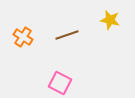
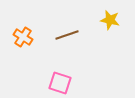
pink square: rotated 10 degrees counterclockwise
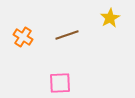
yellow star: moved 2 px up; rotated 30 degrees clockwise
pink square: rotated 20 degrees counterclockwise
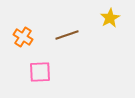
pink square: moved 20 px left, 11 px up
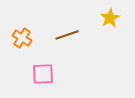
orange cross: moved 1 px left, 1 px down
pink square: moved 3 px right, 2 px down
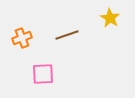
yellow star: rotated 12 degrees counterclockwise
orange cross: rotated 36 degrees clockwise
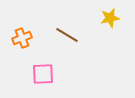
yellow star: rotated 30 degrees clockwise
brown line: rotated 50 degrees clockwise
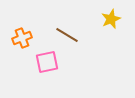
yellow star: moved 1 px right, 1 px down; rotated 12 degrees counterclockwise
pink square: moved 4 px right, 12 px up; rotated 10 degrees counterclockwise
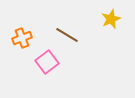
pink square: rotated 25 degrees counterclockwise
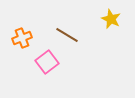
yellow star: rotated 24 degrees counterclockwise
